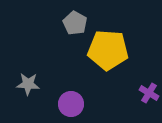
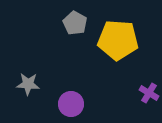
yellow pentagon: moved 10 px right, 10 px up
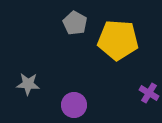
purple circle: moved 3 px right, 1 px down
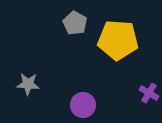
purple circle: moved 9 px right
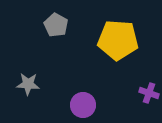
gray pentagon: moved 19 px left, 2 px down
purple cross: rotated 12 degrees counterclockwise
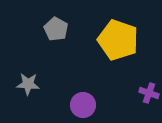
gray pentagon: moved 4 px down
yellow pentagon: rotated 15 degrees clockwise
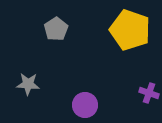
gray pentagon: rotated 10 degrees clockwise
yellow pentagon: moved 12 px right, 10 px up
purple circle: moved 2 px right
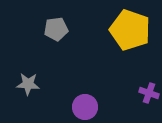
gray pentagon: rotated 25 degrees clockwise
purple circle: moved 2 px down
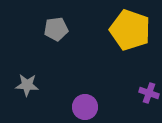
gray star: moved 1 px left, 1 px down
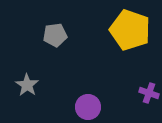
gray pentagon: moved 1 px left, 6 px down
gray star: rotated 30 degrees clockwise
purple circle: moved 3 px right
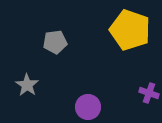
gray pentagon: moved 7 px down
